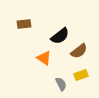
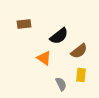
black semicircle: moved 1 px left
yellow rectangle: rotated 64 degrees counterclockwise
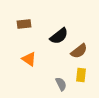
orange triangle: moved 15 px left, 1 px down
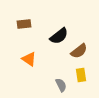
yellow rectangle: rotated 16 degrees counterclockwise
gray semicircle: moved 1 px down
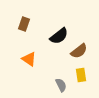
brown rectangle: rotated 64 degrees counterclockwise
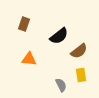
orange triangle: rotated 28 degrees counterclockwise
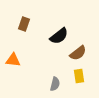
brown semicircle: moved 1 px left, 2 px down
orange triangle: moved 16 px left, 1 px down
yellow rectangle: moved 2 px left, 1 px down
gray semicircle: moved 6 px left, 1 px up; rotated 40 degrees clockwise
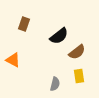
brown semicircle: moved 1 px left, 1 px up
orange triangle: rotated 21 degrees clockwise
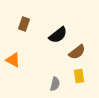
black semicircle: moved 1 px left, 1 px up
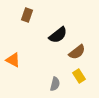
brown rectangle: moved 3 px right, 9 px up
yellow rectangle: rotated 24 degrees counterclockwise
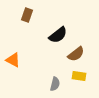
brown semicircle: moved 1 px left, 2 px down
yellow rectangle: rotated 48 degrees counterclockwise
